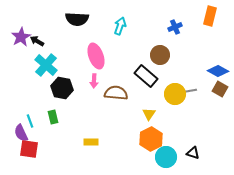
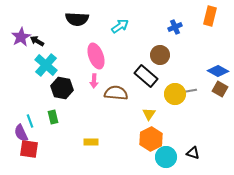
cyan arrow: rotated 36 degrees clockwise
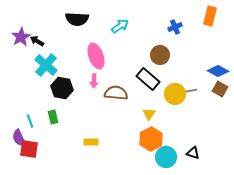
black rectangle: moved 2 px right, 3 px down
purple semicircle: moved 2 px left, 5 px down
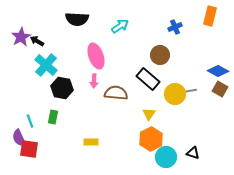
green rectangle: rotated 24 degrees clockwise
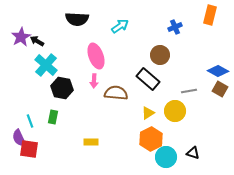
orange rectangle: moved 1 px up
yellow circle: moved 17 px down
yellow triangle: moved 1 px left, 1 px up; rotated 24 degrees clockwise
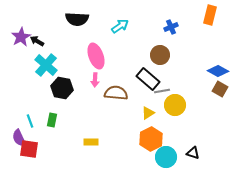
blue cross: moved 4 px left
pink arrow: moved 1 px right, 1 px up
gray line: moved 27 px left
yellow circle: moved 6 px up
green rectangle: moved 1 px left, 3 px down
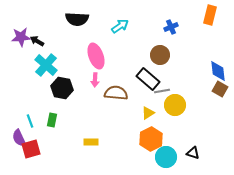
purple star: rotated 24 degrees clockwise
blue diamond: rotated 55 degrees clockwise
red square: moved 2 px right; rotated 24 degrees counterclockwise
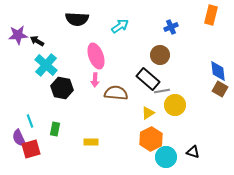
orange rectangle: moved 1 px right
purple star: moved 3 px left, 2 px up
green rectangle: moved 3 px right, 9 px down
black triangle: moved 1 px up
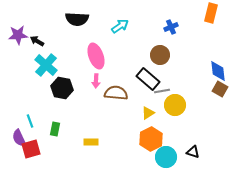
orange rectangle: moved 2 px up
pink arrow: moved 1 px right, 1 px down
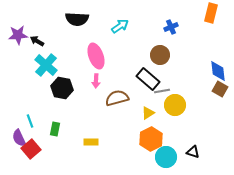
brown semicircle: moved 1 px right, 5 px down; rotated 20 degrees counterclockwise
red square: rotated 24 degrees counterclockwise
